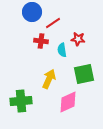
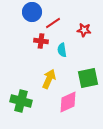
red star: moved 6 px right, 9 px up
green square: moved 4 px right, 4 px down
green cross: rotated 20 degrees clockwise
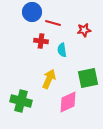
red line: rotated 49 degrees clockwise
red star: rotated 16 degrees counterclockwise
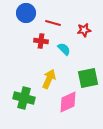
blue circle: moved 6 px left, 1 px down
cyan semicircle: moved 2 px right, 1 px up; rotated 144 degrees clockwise
green cross: moved 3 px right, 3 px up
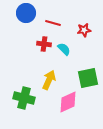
red cross: moved 3 px right, 3 px down
yellow arrow: moved 1 px down
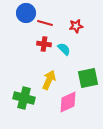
red line: moved 8 px left
red star: moved 8 px left, 4 px up
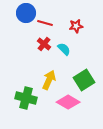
red cross: rotated 32 degrees clockwise
green square: moved 4 px left, 2 px down; rotated 20 degrees counterclockwise
green cross: moved 2 px right
pink diamond: rotated 55 degrees clockwise
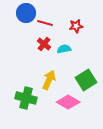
cyan semicircle: rotated 56 degrees counterclockwise
green square: moved 2 px right
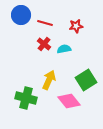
blue circle: moved 5 px left, 2 px down
pink diamond: moved 1 px right, 1 px up; rotated 20 degrees clockwise
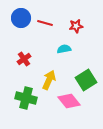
blue circle: moved 3 px down
red cross: moved 20 px left, 15 px down; rotated 16 degrees clockwise
